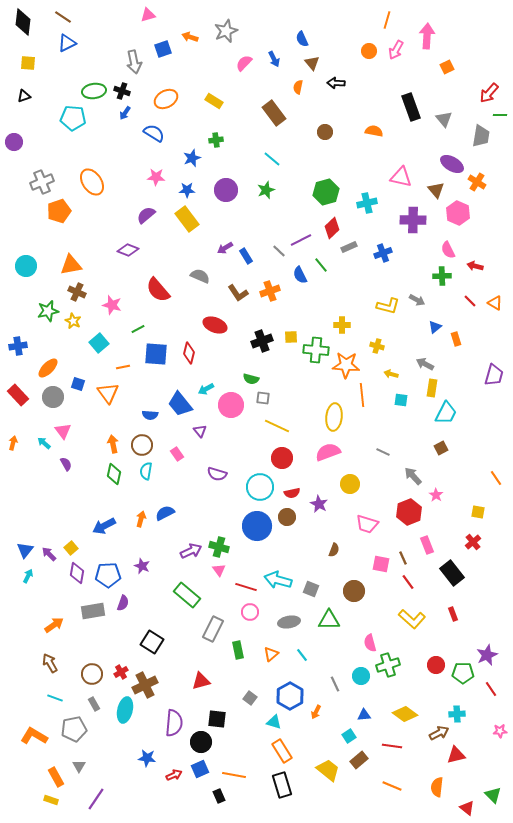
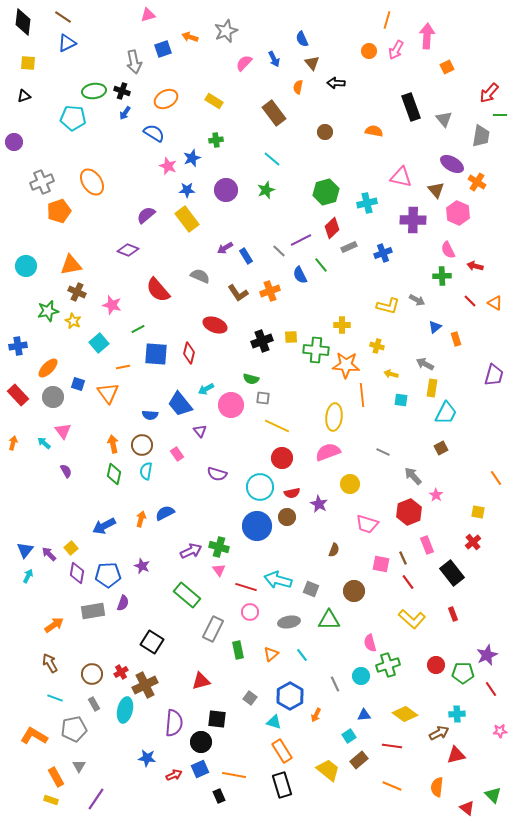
pink star at (156, 177): moved 12 px right, 11 px up; rotated 18 degrees clockwise
purple semicircle at (66, 464): moved 7 px down
orange arrow at (316, 712): moved 3 px down
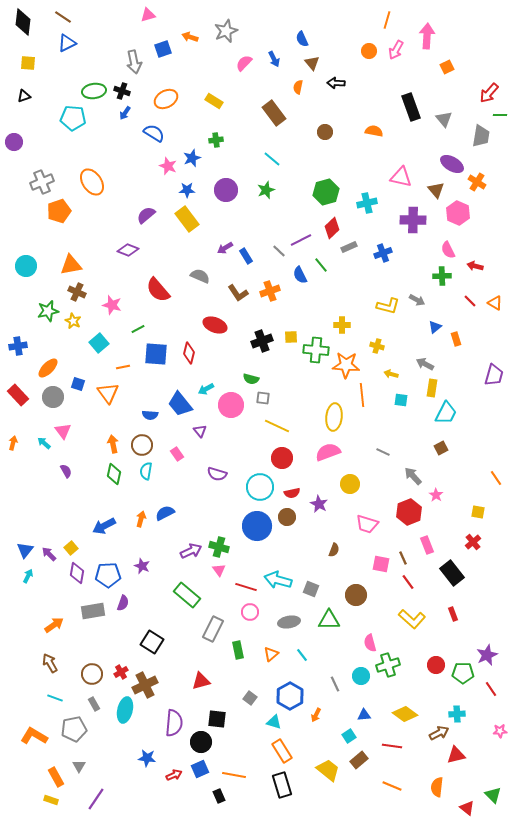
brown circle at (354, 591): moved 2 px right, 4 px down
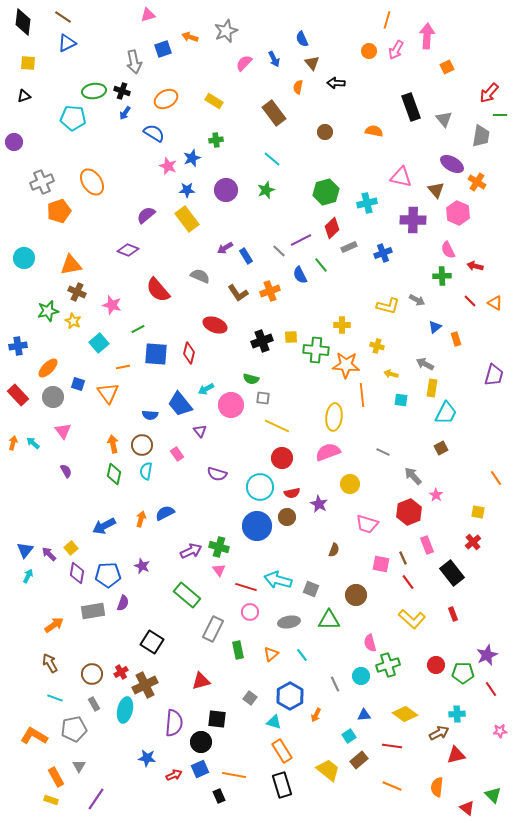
cyan circle at (26, 266): moved 2 px left, 8 px up
cyan arrow at (44, 443): moved 11 px left
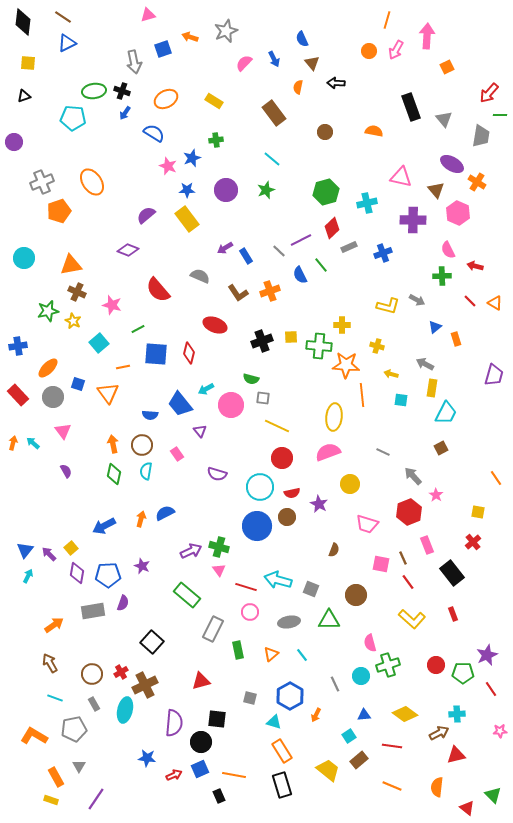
green cross at (316, 350): moved 3 px right, 4 px up
black square at (152, 642): rotated 10 degrees clockwise
gray square at (250, 698): rotated 24 degrees counterclockwise
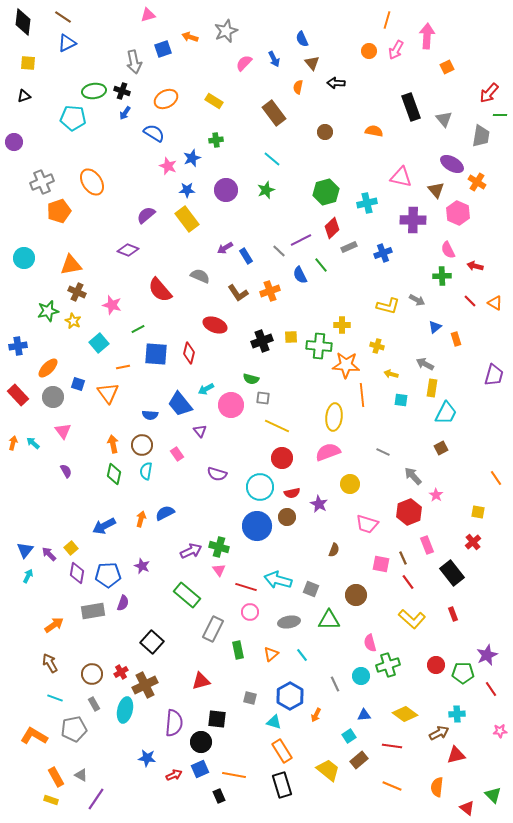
red semicircle at (158, 290): moved 2 px right
gray triangle at (79, 766): moved 2 px right, 9 px down; rotated 32 degrees counterclockwise
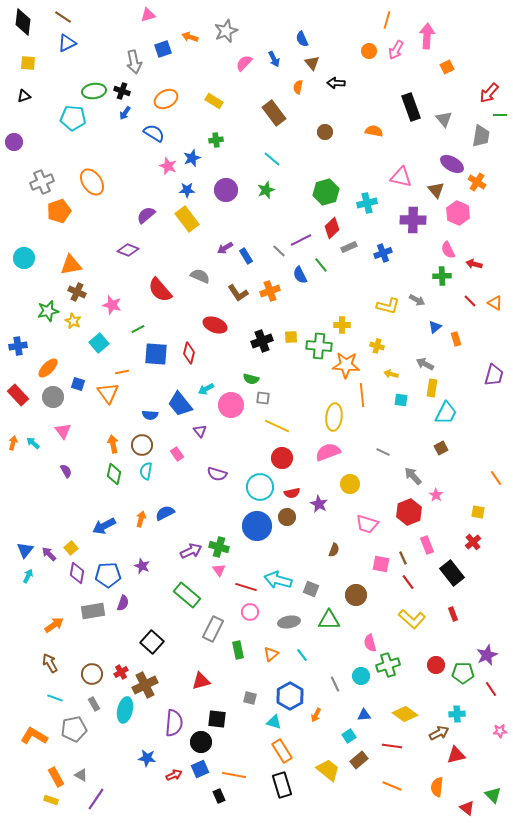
red arrow at (475, 266): moved 1 px left, 2 px up
orange line at (123, 367): moved 1 px left, 5 px down
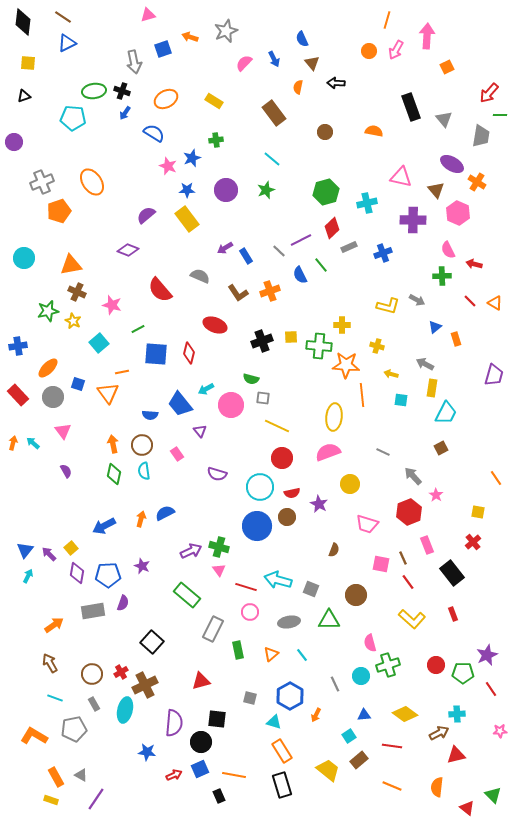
cyan semicircle at (146, 471): moved 2 px left; rotated 18 degrees counterclockwise
blue star at (147, 758): moved 6 px up
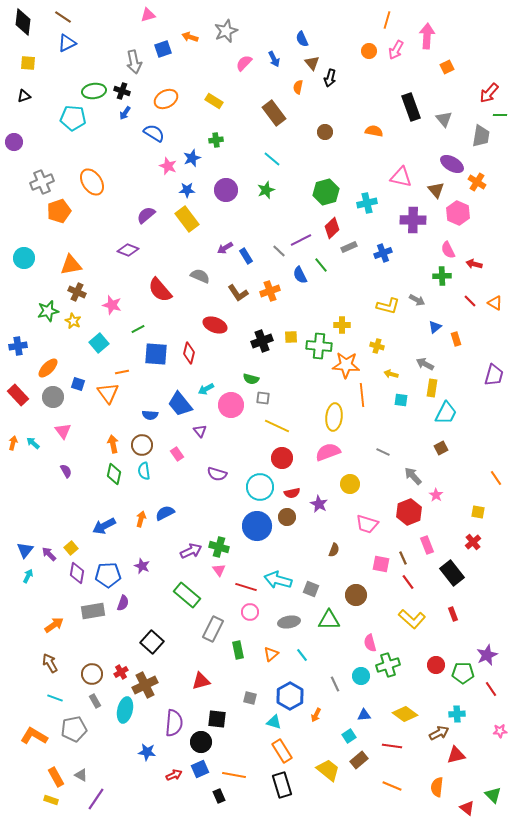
black arrow at (336, 83): moved 6 px left, 5 px up; rotated 78 degrees counterclockwise
gray rectangle at (94, 704): moved 1 px right, 3 px up
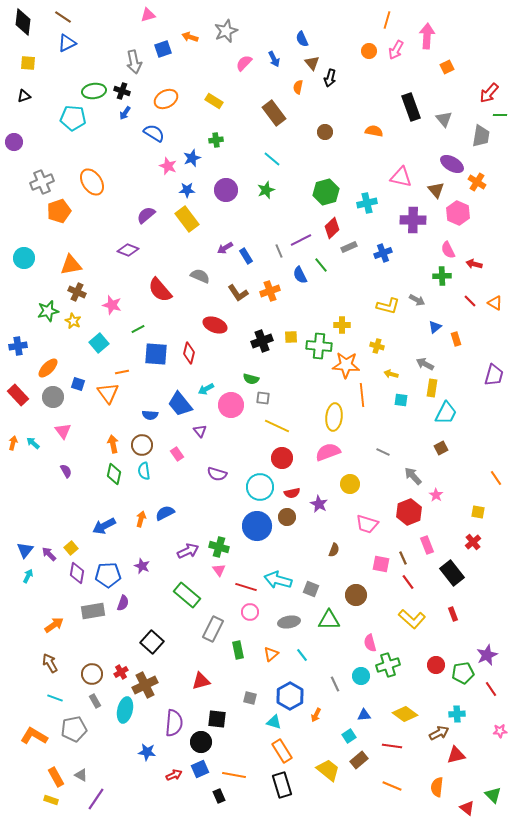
gray line at (279, 251): rotated 24 degrees clockwise
purple arrow at (191, 551): moved 3 px left
green pentagon at (463, 673): rotated 10 degrees counterclockwise
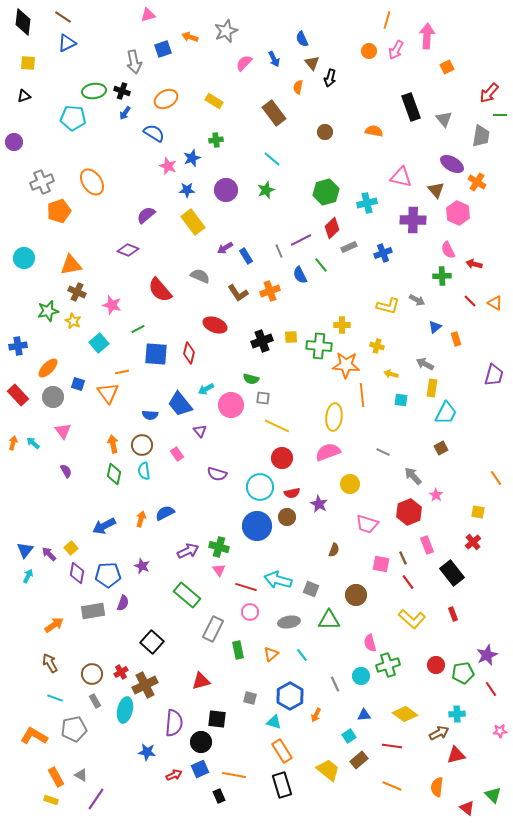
yellow rectangle at (187, 219): moved 6 px right, 3 px down
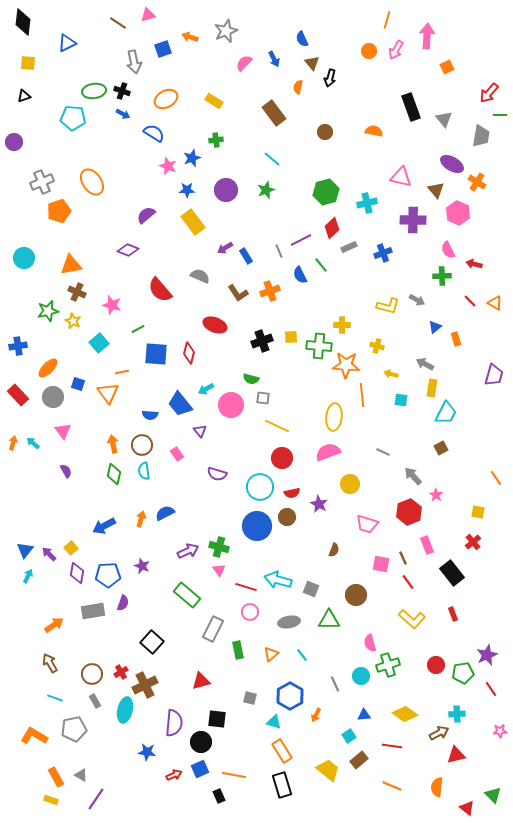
brown line at (63, 17): moved 55 px right, 6 px down
blue arrow at (125, 113): moved 2 px left, 1 px down; rotated 96 degrees counterclockwise
